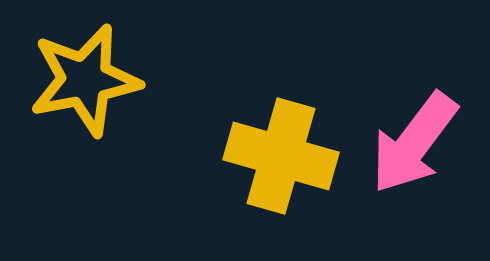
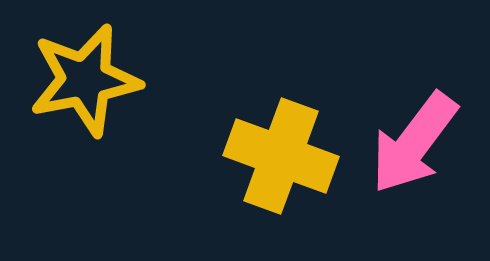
yellow cross: rotated 4 degrees clockwise
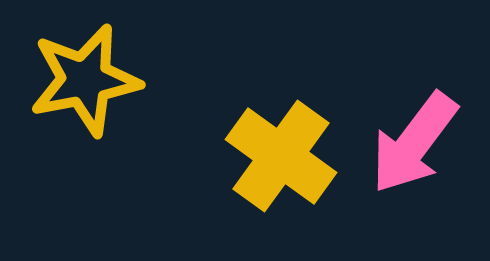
yellow cross: rotated 16 degrees clockwise
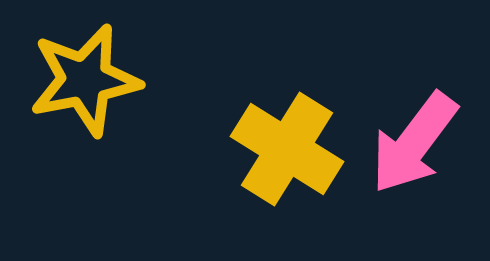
yellow cross: moved 6 px right, 7 px up; rotated 4 degrees counterclockwise
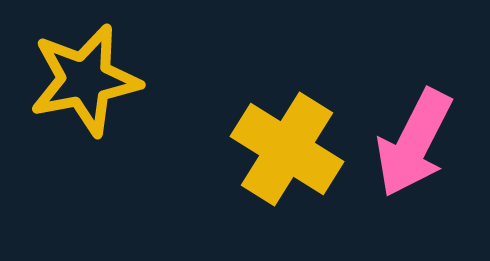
pink arrow: rotated 10 degrees counterclockwise
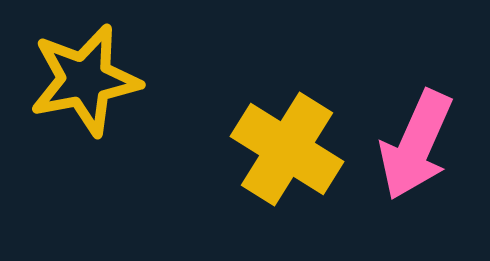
pink arrow: moved 2 px right, 2 px down; rotated 3 degrees counterclockwise
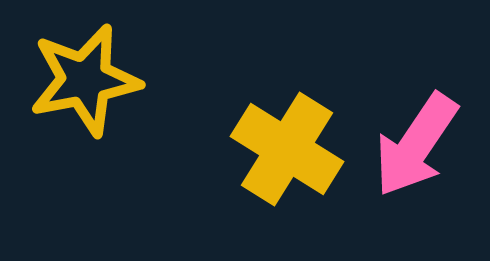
pink arrow: rotated 10 degrees clockwise
